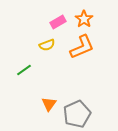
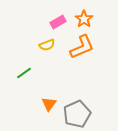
green line: moved 3 px down
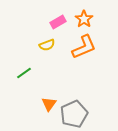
orange L-shape: moved 2 px right
gray pentagon: moved 3 px left
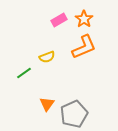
pink rectangle: moved 1 px right, 2 px up
yellow semicircle: moved 12 px down
orange triangle: moved 2 px left
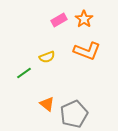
orange L-shape: moved 3 px right, 4 px down; rotated 44 degrees clockwise
orange triangle: rotated 28 degrees counterclockwise
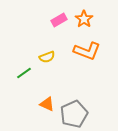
orange triangle: rotated 14 degrees counterclockwise
